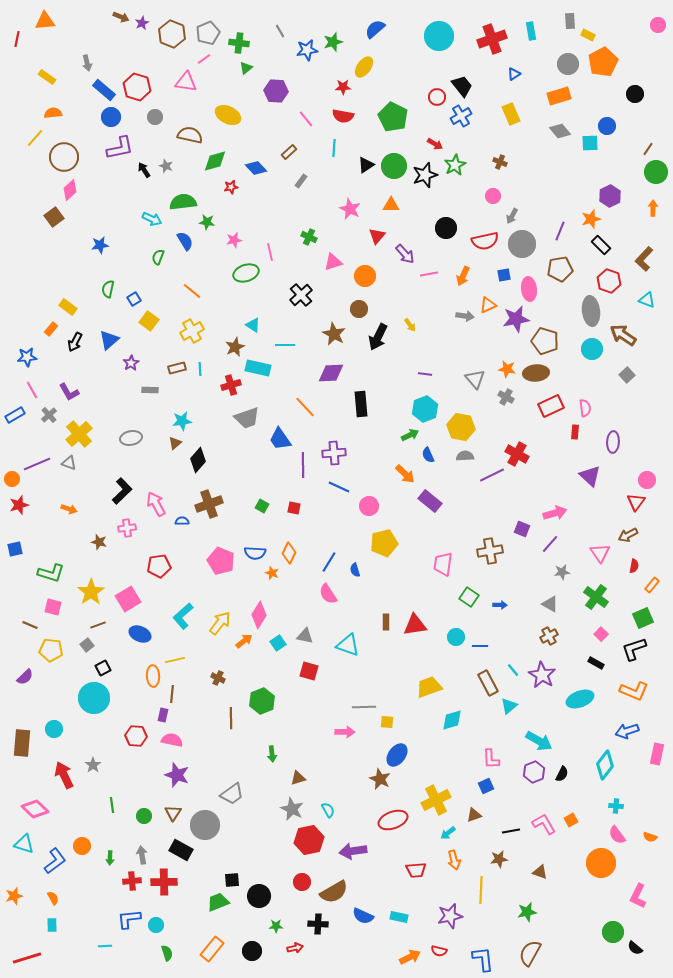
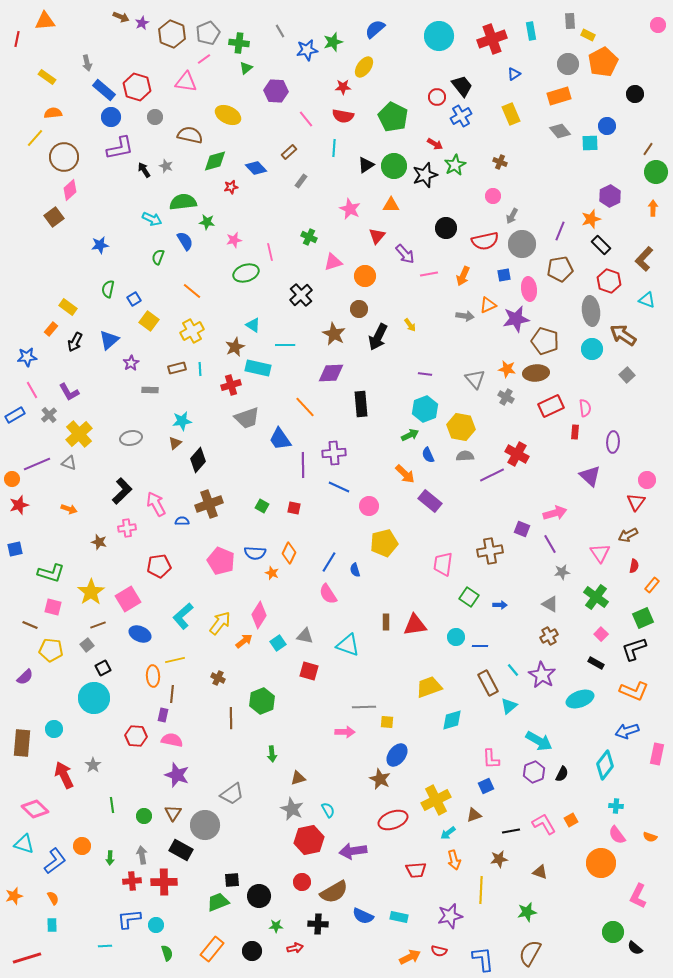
purple line at (550, 544): rotated 72 degrees counterclockwise
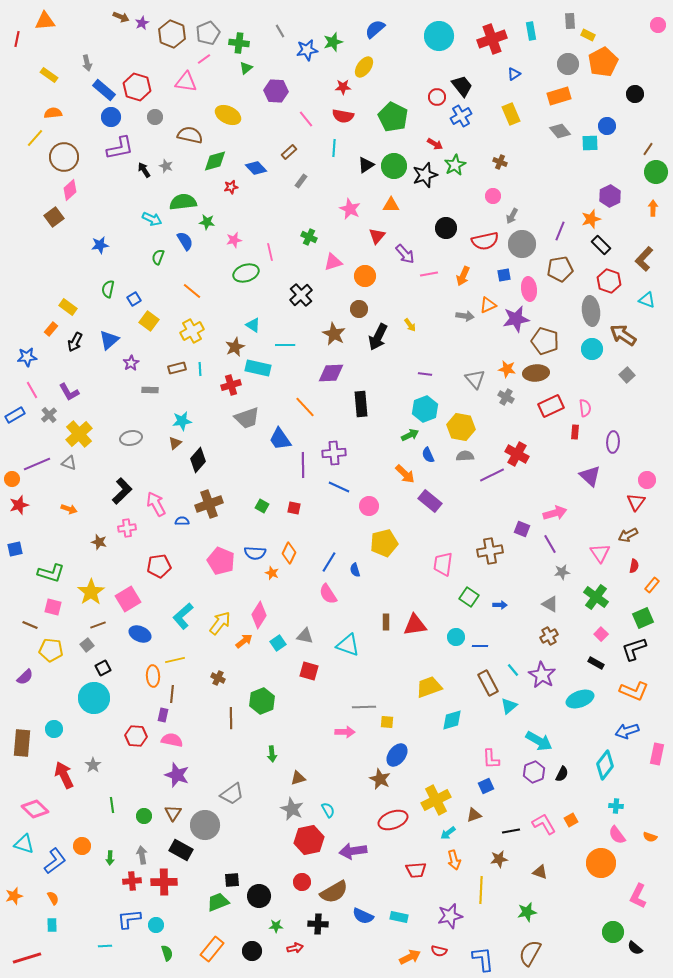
yellow rectangle at (47, 77): moved 2 px right, 2 px up
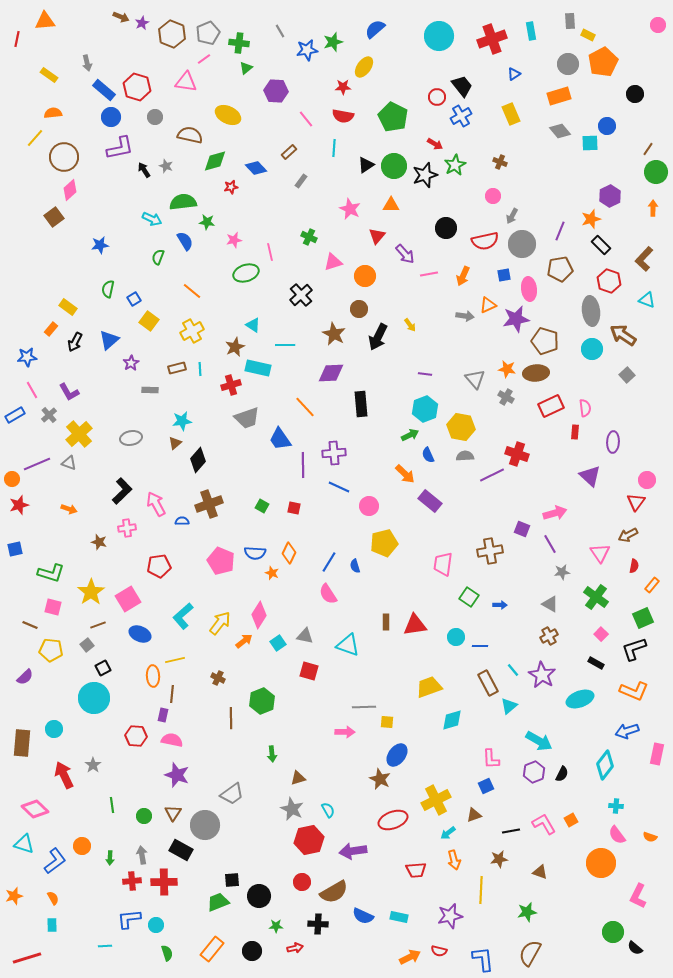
red cross at (517, 454): rotated 10 degrees counterclockwise
blue semicircle at (355, 570): moved 4 px up
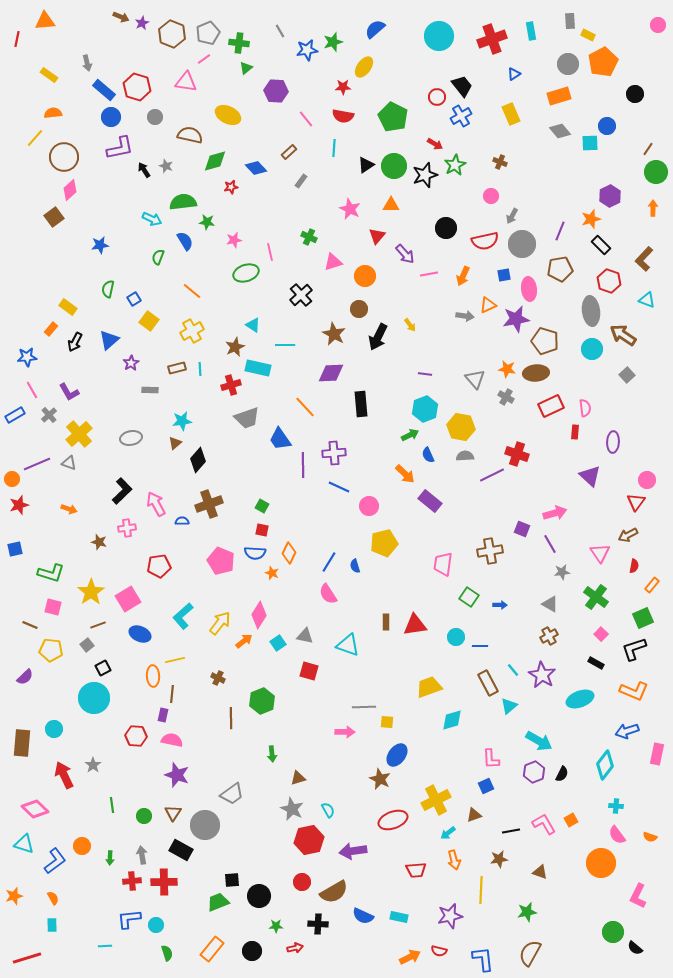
pink circle at (493, 196): moved 2 px left
red square at (294, 508): moved 32 px left, 22 px down
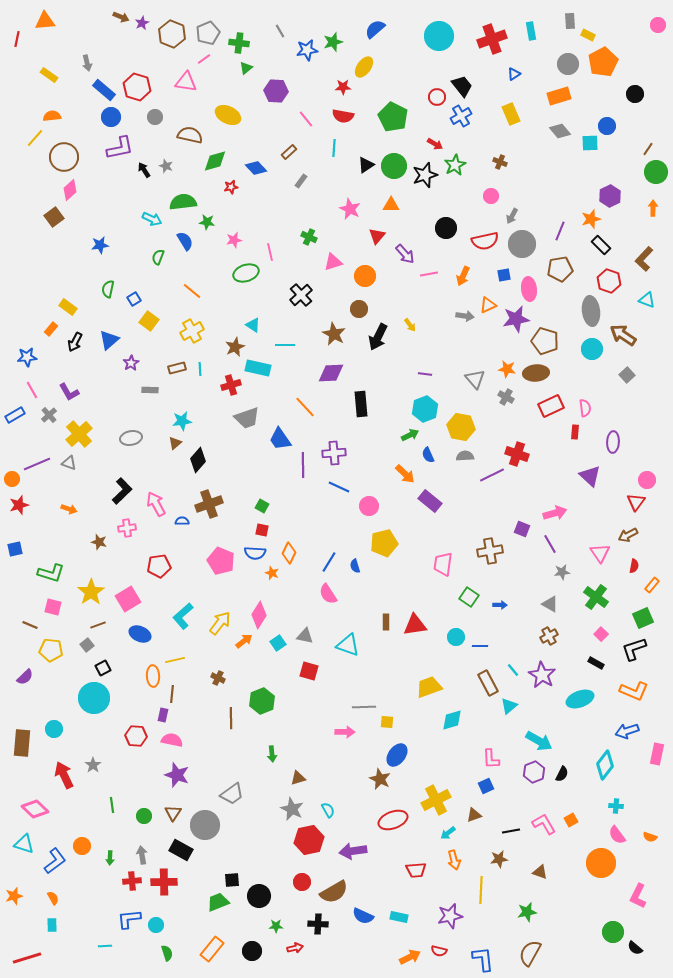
orange semicircle at (53, 113): moved 1 px left, 3 px down
